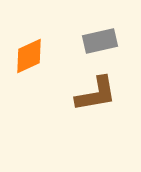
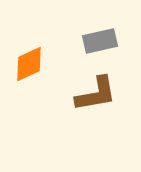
orange diamond: moved 8 px down
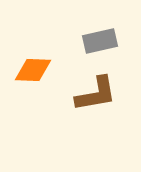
orange diamond: moved 4 px right, 6 px down; rotated 27 degrees clockwise
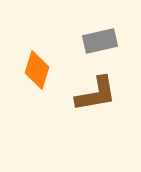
orange diamond: moved 4 px right; rotated 75 degrees counterclockwise
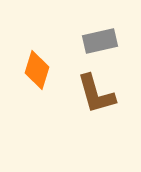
brown L-shape: rotated 84 degrees clockwise
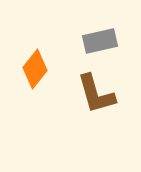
orange diamond: moved 2 px left, 1 px up; rotated 21 degrees clockwise
